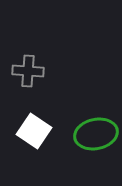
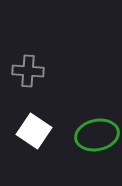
green ellipse: moved 1 px right, 1 px down
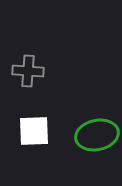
white square: rotated 36 degrees counterclockwise
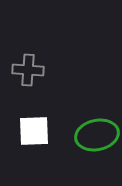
gray cross: moved 1 px up
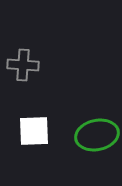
gray cross: moved 5 px left, 5 px up
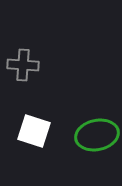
white square: rotated 20 degrees clockwise
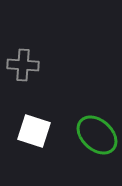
green ellipse: rotated 54 degrees clockwise
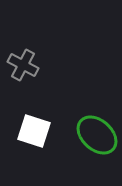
gray cross: rotated 24 degrees clockwise
